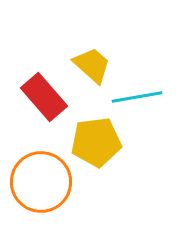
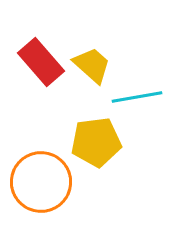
red rectangle: moved 3 px left, 35 px up
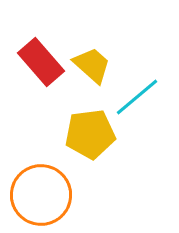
cyan line: rotated 30 degrees counterclockwise
yellow pentagon: moved 6 px left, 8 px up
orange circle: moved 13 px down
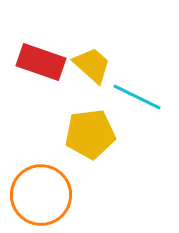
red rectangle: rotated 30 degrees counterclockwise
cyan line: rotated 66 degrees clockwise
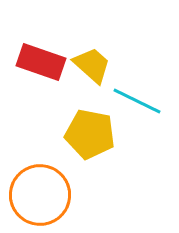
cyan line: moved 4 px down
yellow pentagon: rotated 18 degrees clockwise
orange circle: moved 1 px left
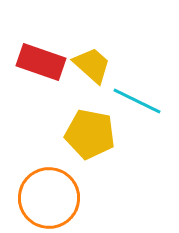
orange circle: moved 9 px right, 3 px down
